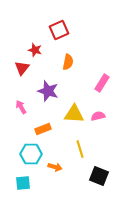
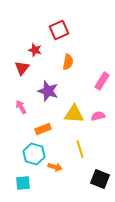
pink rectangle: moved 2 px up
cyan hexagon: moved 3 px right; rotated 15 degrees clockwise
black square: moved 1 px right, 3 px down
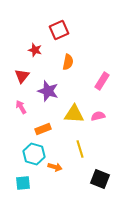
red triangle: moved 8 px down
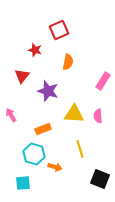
pink rectangle: moved 1 px right
pink arrow: moved 10 px left, 8 px down
pink semicircle: rotated 80 degrees counterclockwise
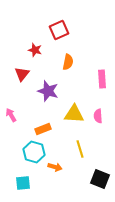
red triangle: moved 2 px up
pink rectangle: moved 1 px left, 2 px up; rotated 36 degrees counterclockwise
cyan hexagon: moved 2 px up
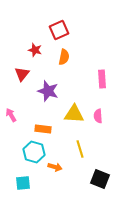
orange semicircle: moved 4 px left, 5 px up
orange rectangle: rotated 28 degrees clockwise
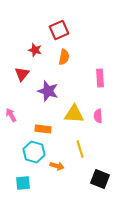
pink rectangle: moved 2 px left, 1 px up
orange arrow: moved 2 px right, 1 px up
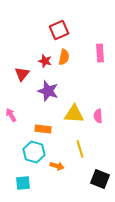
red star: moved 10 px right, 11 px down
pink rectangle: moved 25 px up
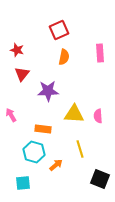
red star: moved 28 px left, 11 px up
purple star: rotated 20 degrees counterclockwise
orange arrow: moved 1 px left, 1 px up; rotated 56 degrees counterclockwise
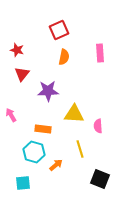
pink semicircle: moved 10 px down
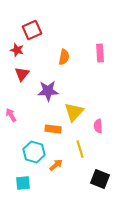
red square: moved 27 px left
yellow triangle: moved 2 px up; rotated 50 degrees counterclockwise
orange rectangle: moved 10 px right
